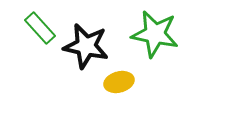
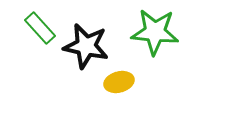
green star: moved 2 px up; rotated 6 degrees counterclockwise
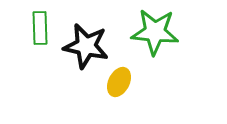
green rectangle: rotated 40 degrees clockwise
yellow ellipse: rotated 48 degrees counterclockwise
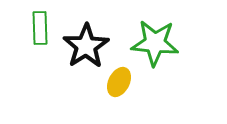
green star: moved 11 px down
black star: rotated 27 degrees clockwise
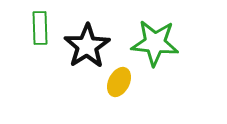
black star: moved 1 px right
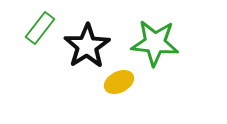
green rectangle: rotated 40 degrees clockwise
yellow ellipse: rotated 36 degrees clockwise
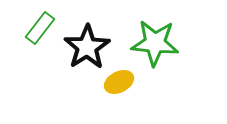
black star: moved 1 px down
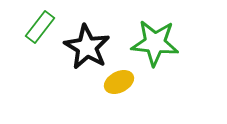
green rectangle: moved 1 px up
black star: rotated 9 degrees counterclockwise
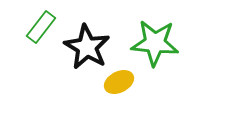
green rectangle: moved 1 px right
